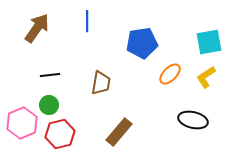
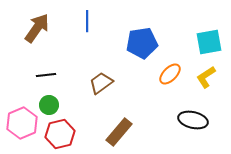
black line: moved 4 px left
brown trapezoid: rotated 135 degrees counterclockwise
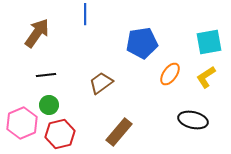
blue line: moved 2 px left, 7 px up
brown arrow: moved 5 px down
orange ellipse: rotated 10 degrees counterclockwise
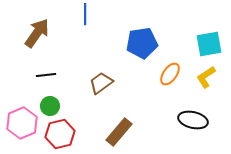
cyan square: moved 2 px down
green circle: moved 1 px right, 1 px down
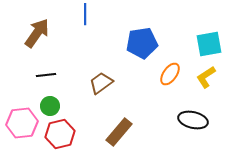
pink hexagon: rotated 16 degrees clockwise
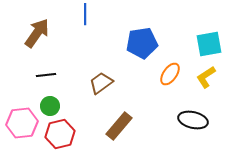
brown rectangle: moved 6 px up
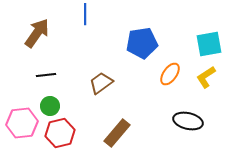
black ellipse: moved 5 px left, 1 px down
brown rectangle: moved 2 px left, 7 px down
red hexagon: moved 1 px up
